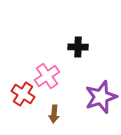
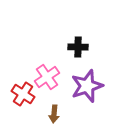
pink cross: moved 1 px down
purple star: moved 14 px left, 11 px up
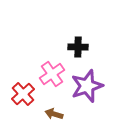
pink cross: moved 5 px right, 3 px up
red cross: rotated 15 degrees clockwise
brown arrow: rotated 102 degrees clockwise
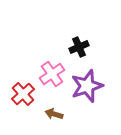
black cross: moved 1 px right; rotated 24 degrees counterclockwise
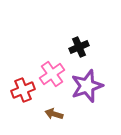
red cross: moved 4 px up; rotated 20 degrees clockwise
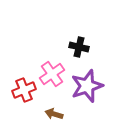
black cross: rotated 36 degrees clockwise
red cross: moved 1 px right
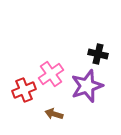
black cross: moved 19 px right, 7 px down
pink cross: moved 1 px left
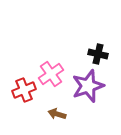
purple star: moved 1 px right
brown arrow: moved 3 px right
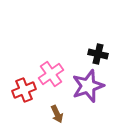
brown arrow: rotated 132 degrees counterclockwise
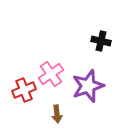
black cross: moved 3 px right, 13 px up
brown arrow: rotated 18 degrees clockwise
